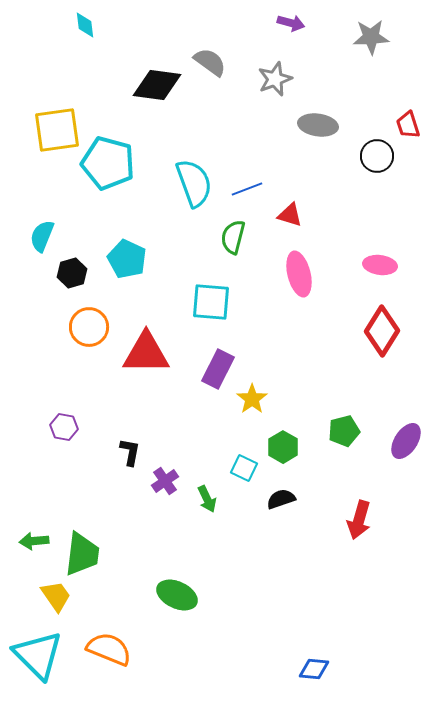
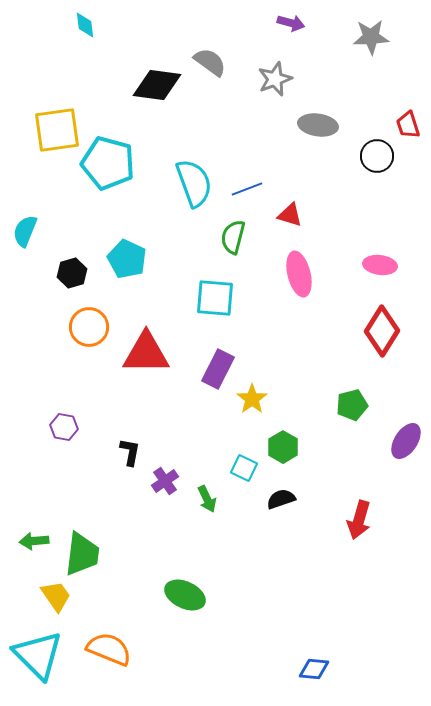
cyan semicircle at (42, 236): moved 17 px left, 5 px up
cyan square at (211, 302): moved 4 px right, 4 px up
green pentagon at (344, 431): moved 8 px right, 26 px up
green ellipse at (177, 595): moved 8 px right
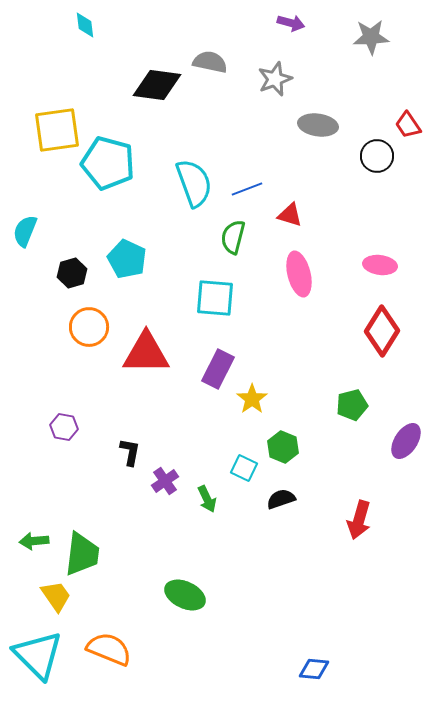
gray semicircle at (210, 62): rotated 24 degrees counterclockwise
red trapezoid at (408, 125): rotated 16 degrees counterclockwise
green hexagon at (283, 447): rotated 8 degrees counterclockwise
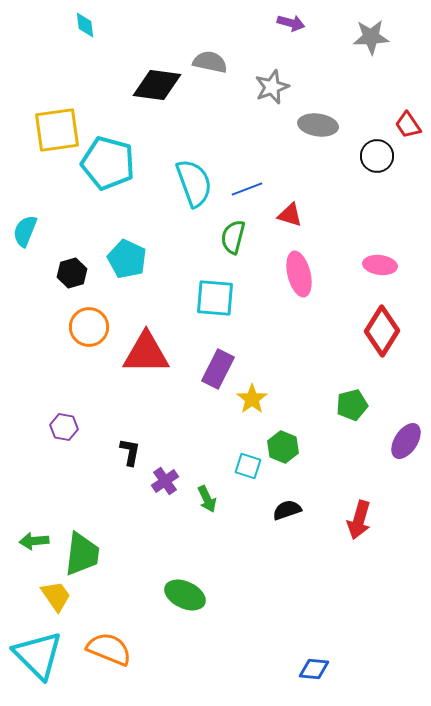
gray star at (275, 79): moved 3 px left, 8 px down
cyan square at (244, 468): moved 4 px right, 2 px up; rotated 8 degrees counterclockwise
black semicircle at (281, 499): moved 6 px right, 11 px down
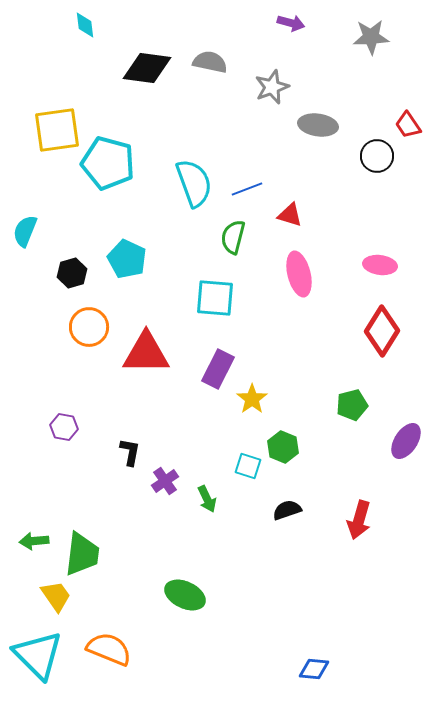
black diamond at (157, 85): moved 10 px left, 17 px up
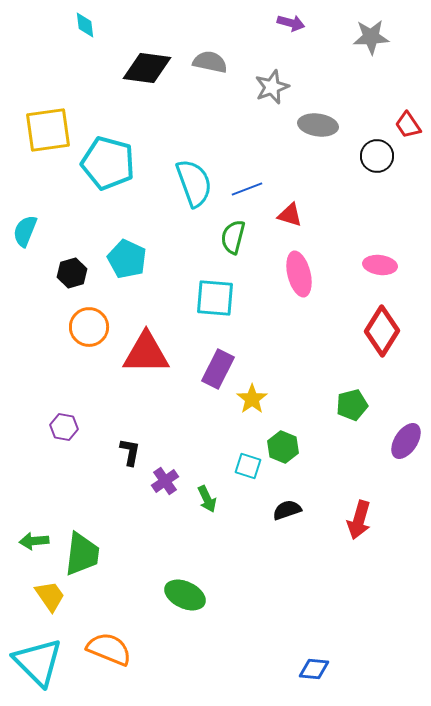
yellow square at (57, 130): moved 9 px left
yellow trapezoid at (56, 596): moved 6 px left
cyan triangle at (38, 655): moved 7 px down
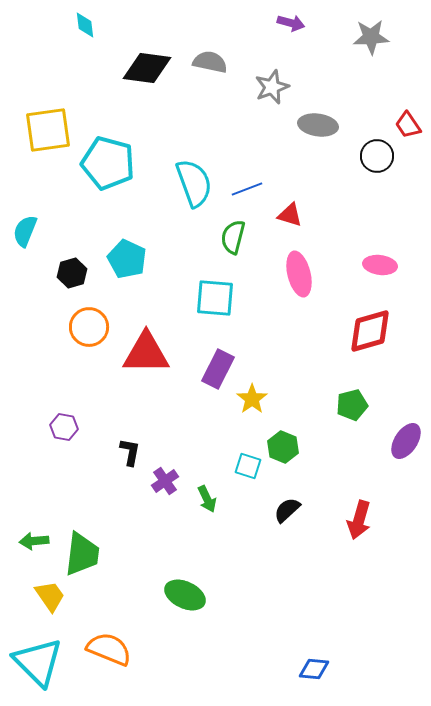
red diamond at (382, 331): moved 12 px left; rotated 42 degrees clockwise
black semicircle at (287, 510): rotated 24 degrees counterclockwise
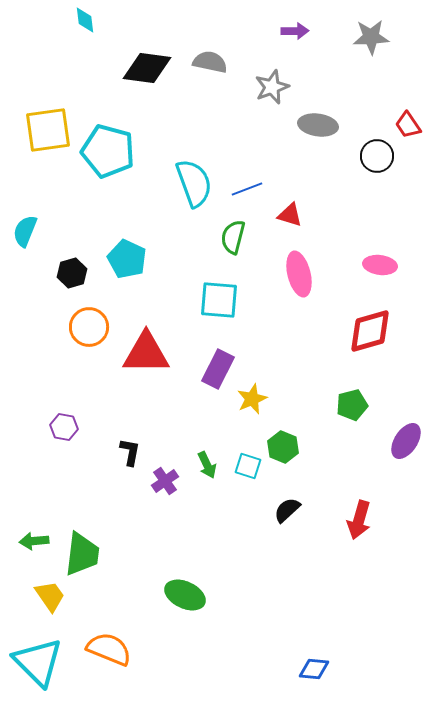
purple arrow at (291, 23): moved 4 px right, 8 px down; rotated 16 degrees counterclockwise
cyan diamond at (85, 25): moved 5 px up
cyan pentagon at (108, 163): moved 12 px up
cyan square at (215, 298): moved 4 px right, 2 px down
yellow star at (252, 399): rotated 12 degrees clockwise
green arrow at (207, 499): moved 34 px up
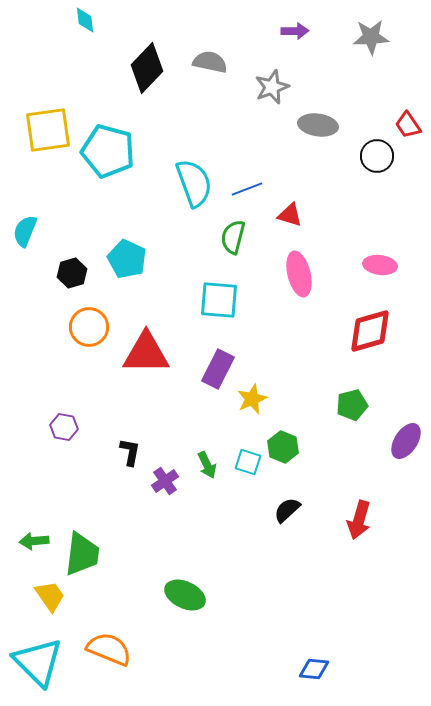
black diamond at (147, 68): rotated 54 degrees counterclockwise
cyan square at (248, 466): moved 4 px up
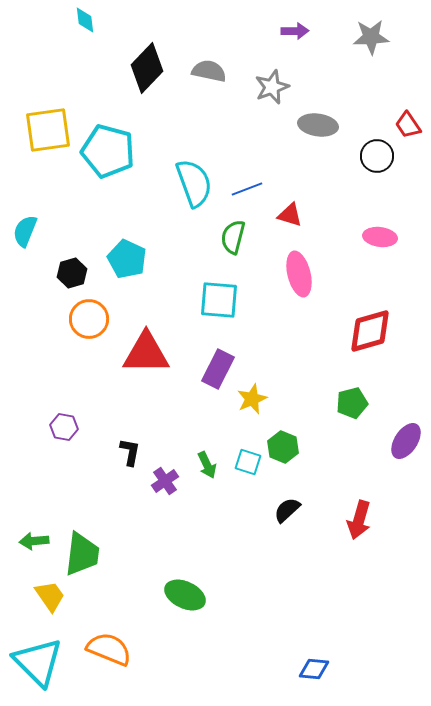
gray semicircle at (210, 62): moved 1 px left, 9 px down
pink ellipse at (380, 265): moved 28 px up
orange circle at (89, 327): moved 8 px up
green pentagon at (352, 405): moved 2 px up
